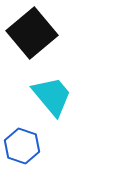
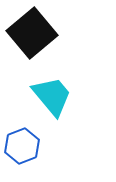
blue hexagon: rotated 20 degrees clockwise
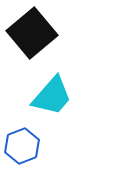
cyan trapezoid: rotated 81 degrees clockwise
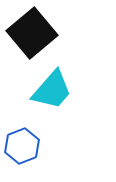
cyan trapezoid: moved 6 px up
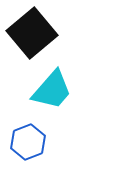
blue hexagon: moved 6 px right, 4 px up
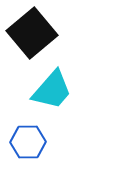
blue hexagon: rotated 20 degrees clockwise
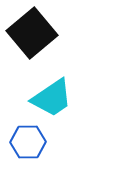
cyan trapezoid: moved 8 px down; rotated 15 degrees clockwise
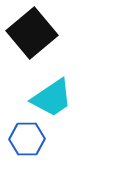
blue hexagon: moved 1 px left, 3 px up
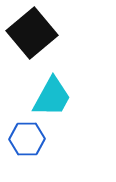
cyan trapezoid: moved 1 px up; rotated 27 degrees counterclockwise
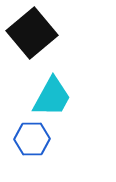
blue hexagon: moved 5 px right
